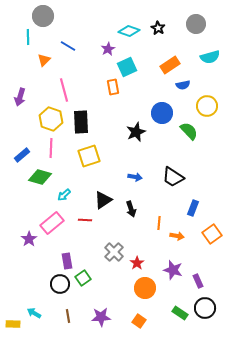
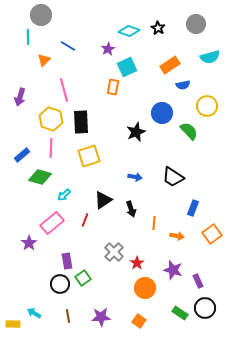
gray circle at (43, 16): moved 2 px left, 1 px up
orange rectangle at (113, 87): rotated 21 degrees clockwise
red line at (85, 220): rotated 72 degrees counterclockwise
orange line at (159, 223): moved 5 px left
purple star at (29, 239): moved 4 px down
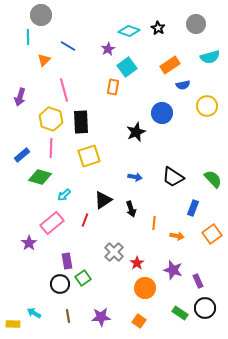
cyan square at (127, 67): rotated 12 degrees counterclockwise
green semicircle at (189, 131): moved 24 px right, 48 px down
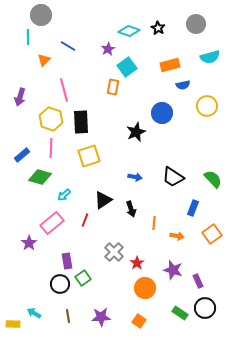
orange rectangle at (170, 65): rotated 18 degrees clockwise
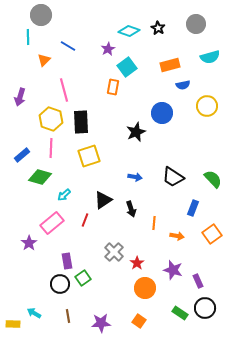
purple star at (101, 317): moved 6 px down
